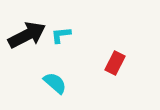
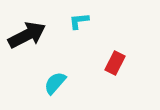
cyan L-shape: moved 18 px right, 14 px up
cyan semicircle: rotated 90 degrees counterclockwise
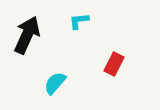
black arrow: rotated 39 degrees counterclockwise
red rectangle: moved 1 px left, 1 px down
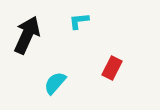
red rectangle: moved 2 px left, 4 px down
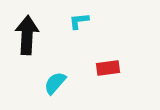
black arrow: rotated 21 degrees counterclockwise
red rectangle: moved 4 px left; rotated 55 degrees clockwise
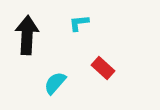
cyan L-shape: moved 2 px down
red rectangle: moved 5 px left; rotated 50 degrees clockwise
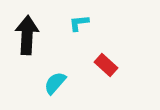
red rectangle: moved 3 px right, 3 px up
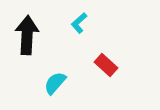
cyan L-shape: rotated 35 degrees counterclockwise
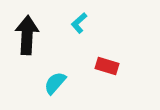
red rectangle: moved 1 px right, 1 px down; rotated 25 degrees counterclockwise
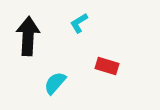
cyan L-shape: rotated 10 degrees clockwise
black arrow: moved 1 px right, 1 px down
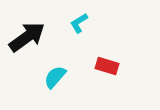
black arrow: moved 1 px left, 1 px down; rotated 51 degrees clockwise
cyan semicircle: moved 6 px up
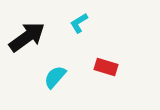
red rectangle: moved 1 px left, 1 px down
